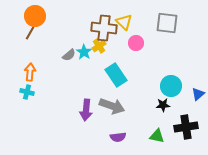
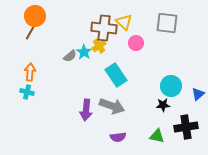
gray semicircle: moved 1 px right, 1 px down
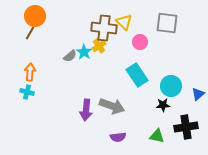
pink circle: moved 4 px right, 1 px up
cyan rectangle: moved 21 px right
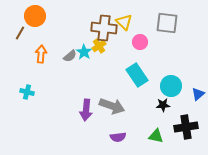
brown line: moved 10 px left
orange arrow: moved 11 px right, 18 px up
green triangle: moved 1 px left
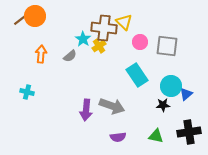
gray square: moved 23 px down
brown line: moved 13 px up; rotated 24 degrees clockwise
cyan star: moved 1 px left, 13 px up
blue triangle: moved 12 px left
black cross: moved 3 px right, 5 px down
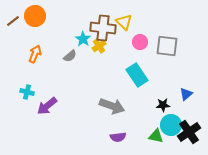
brown line: moved 7 px left, 1 px down
brown cross: moved 1 px left
orange arrow: moved 6 px left; rotated 18 degrees clockwise
cyan circle: moved 39 px down
purple arrow: moved 39 px left, 4 px up; rotated 45 degrees clockwise
black cross: rotated 25 degrees counterclockwise
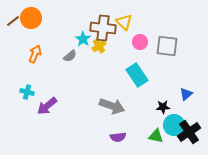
orange circle: moved 4 px left, 2 px down
black star: moved 2 px down
cyan circle: moved 3 px right
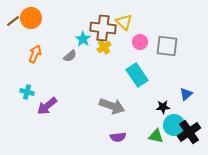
yellow cross: moved 5 px right, 1 px down
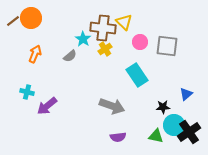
yellow cross: moved 1 px right, 2 px down
